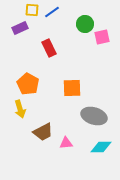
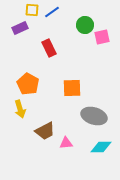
green circle: moved 1 px down
brown trapezoid: moved 2 px right, 1 px up
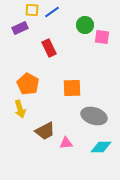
pink square: rotated 21 degrees clockwise
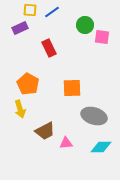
yellow square: moved 2 px left
